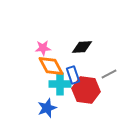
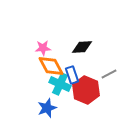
blue rectangle: moved 1 px left
cyan cross: rotated 25 degrees clockwise
red hexagon: rotated 16 degrees clockwise
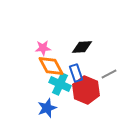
blue rectangle: moved 4 px right, 2 px up
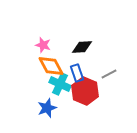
pink star: moved 3 px up; rotated 21 degrees clockwise
blue rectangle: moved 1 px right
red hexagon: moved 1 px left, 1 px down
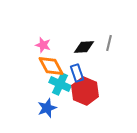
black diamond: moved 2 px right
gray line: moved 31 px up; rotated 49 degrees counterclockwise
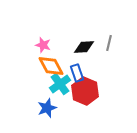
cyan cross: rotated 30 degrees clockwise
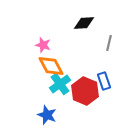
black diamond: moved 24 px up
blue rectangle: moved 27 px right, 8 px down
blue star: moved 7 px down; rotated 30 degrees counterclockwise
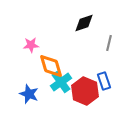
black diamond: rotated 15 degrees counterclockwise
pink star: moved 12 px left; rotated 21 degrees counterclockwise
orange diamond: rotated 12 degrees clockwise
cyan cross: moved 1 px right, 2 px up
blue star: moved 18 px left, 21 px up
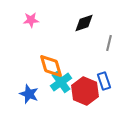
pink star: moved 25 px up
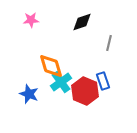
black diamond: moved 2 px left, 1 px up
blue rectangle: moved 1 px left
